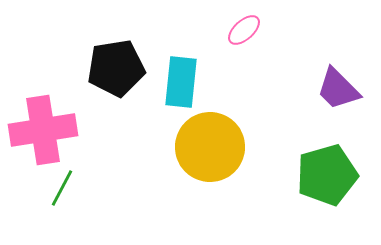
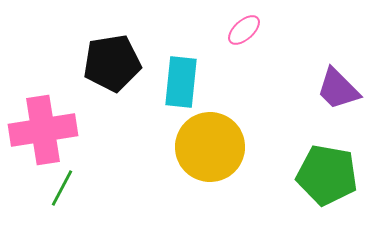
black pentagon: moved 4 px left, 5 px up
green pentagon: rotated 26 degrees clockwise
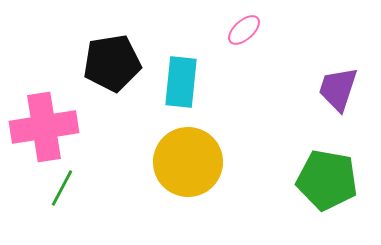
purple trapezoid: rotated 63 degrees clockwise
pink cross: moved 1 px right, 3 px up
yellow circle: moved 22 px left, 15 px down
green pentagon: moved 5 px down
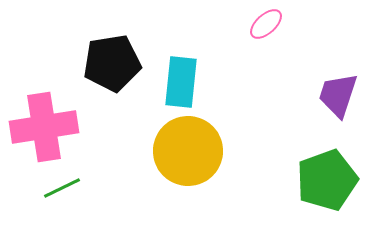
pink ellipse: moved 22 px right, 6 px up
purple trapezoid: moved 6 px down
yellow circle: moved 11 px up
green pentagon: rotated 30 degrees counterclockwise
green line: rotated 36 degrees clockwise
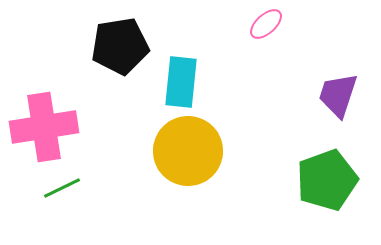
black pentagon: moved 8 px right, 17 px up
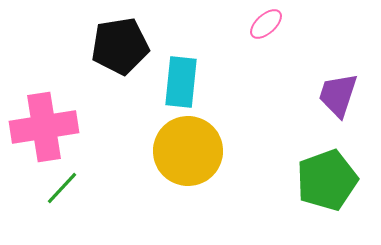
green line: rotated 21 degrees counterclockwise
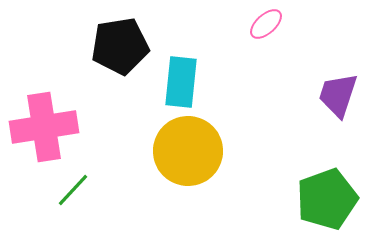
green pentagon: moved 19 px down
green line: moved 11 px right, 2 px down
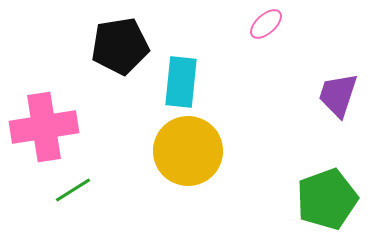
green line: rotated 15 degrees clockwise
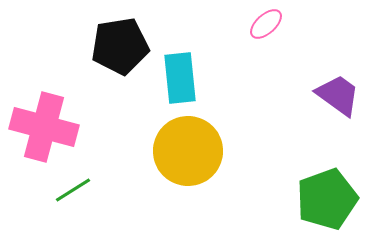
cyan rectangle: moved 1 px left, 4 px up; rotated 12 degrees counterclockwise
purple trapezoid: rotated 108 degrees clockwise
pink cross: rotated 24 degrees clockwise
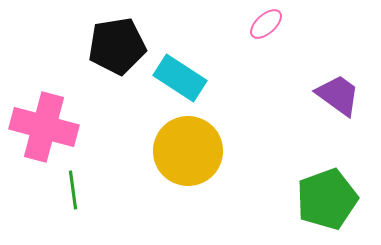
black pentagon: moved 3 px left
cyan rectangle: rotated 51 degrees counterclockwise
green line: rotated 66 degrees counterclockwise
